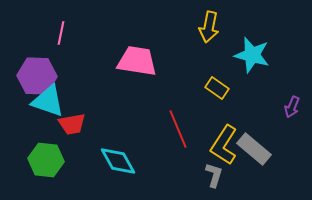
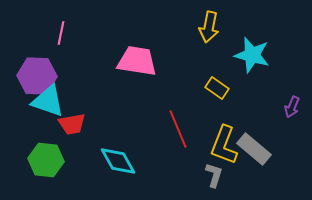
yellow L-shape: rotated 12 degrees counterclockwise
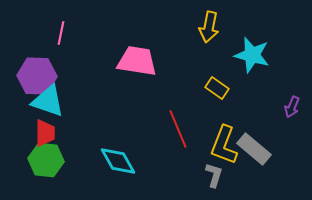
red trapezoid: moved 27 px left, 9 px down; rotated 80 degrees counterclockwise
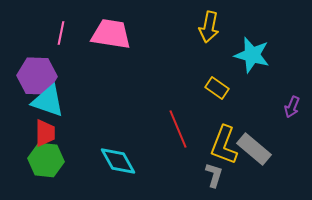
pink trapezoid: moved 26 px left, 27 px up
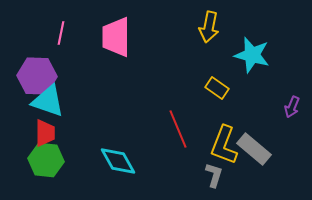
pink trapezoid: moved 5 px right, 3 px down; rotated 99 degrees counterclockwise
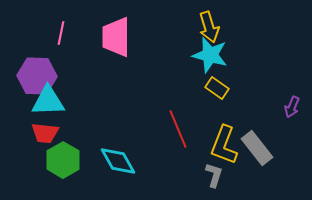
yellow arrow: rotated 28 degrees counterclockwise
cyan star: moved 42 px left
cyan triangle: rotated 21 degrees counterclockwise
red trapezoid: rotated 96 degrees clockwise
gray rectangle: moved 3 px right, 1 px up; rotated 12 degrees clockwise
green hexagon: moved 17 px right; rotated 24 degrees clockwise
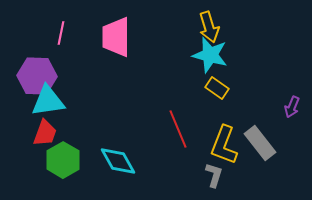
cyan triangle: rotated 6 degrees counterclockwise
red trapezoid: rotated 76 degrees counterclockwise
gray rectangle: moved 3 px right, 5 px up
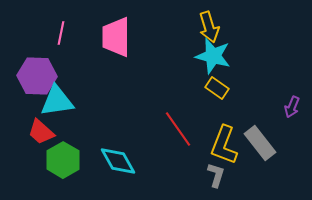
cyan star: moved 3 px right, 1 px down
cyan triangle: moved 9 px right
red line: rotated 12 degrees counterclockwise
red trapezoid: moved 4 px left, 1 px up; rotated 112 degrees clockwise
gray L-shape: moved 2 px right
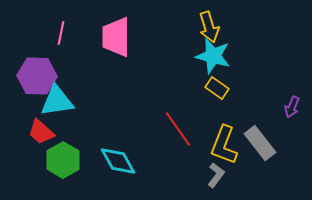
gray L-shape: rotated 20 degrees clockwise
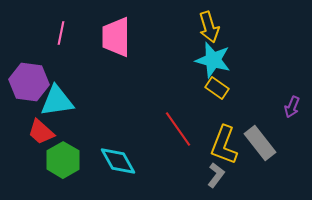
cyan star: moved 4 px down
purple hexagon: moved 8 px left, 6 px down; rotated 6 degrees clockwise
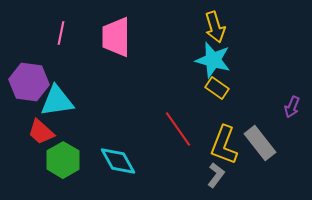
yellow arrow: moved 6 px right
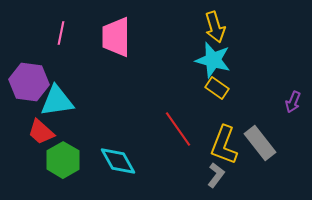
purple arrow: moved 1 px right, 5 px up
